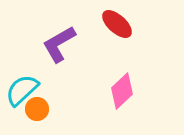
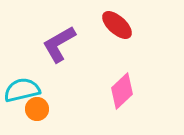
red ellipse: moved 1 px down
cyan semicircle: rotated 30 degrees clockwise
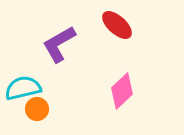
cyan semicircle: moved 1 px right, 2 px up
